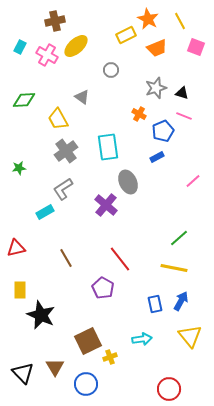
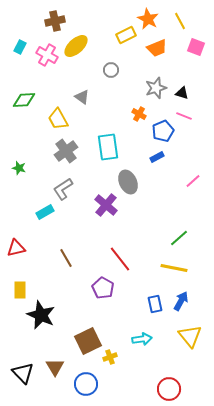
green star at (19, 168): rotated 24 degrees clockwise
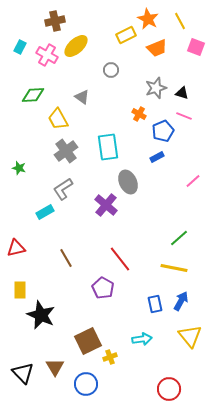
green diamond at (24, 100): moved 9 px right, 5 px up
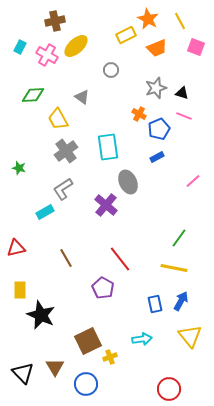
blue pentagon at (163, 131): moved 4 px left, 2 px up
green line at (179, 238): rotated 12 degrees counterclockwise
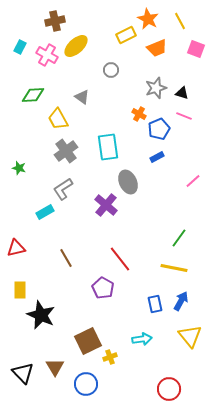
pink square at (196, 47): moved 2 px down
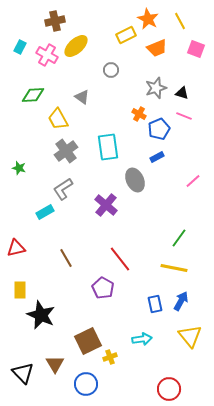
gray ellipse at (128, 182): moved 7 px right, 2 px up
brown triangle at (55, 367): moved 3 px up
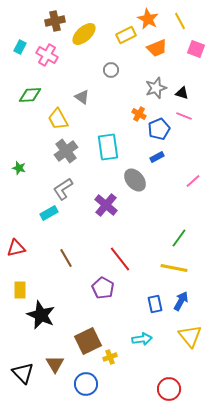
yellow ellipse at (76, 46): moved 8 px right, 12 px up
green diamond at (33, 95): moved 3 px left
gray ellipse at (135, 180): rotated 15 degrees counterclockwise
cyan rectangle at (45, 212): moved 4 px right, 1 px down
